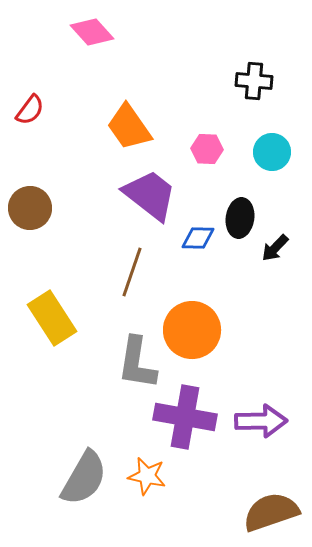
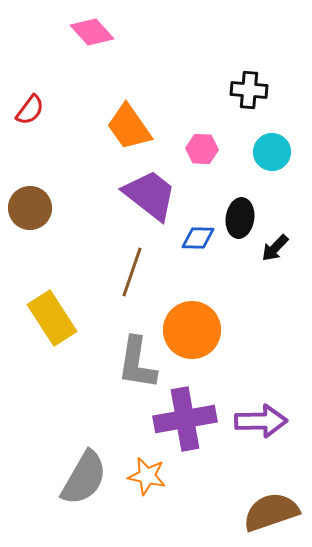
black cross: moved 5 px left, 9 px down
pink hexagon: moved 5 px left
purple cross: moved 2 px down; rotated 20 degrees counterclockwise
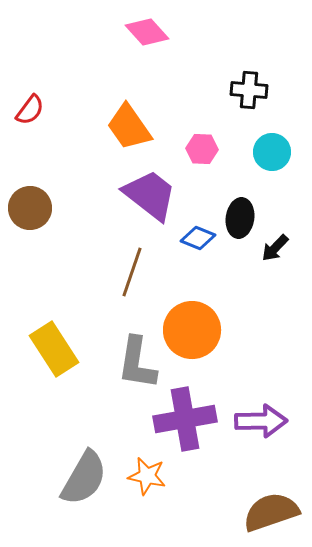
pink diamond: moved 55 px right
blue diamond: rotated 20 degrees clockwise
yellow rectangle: moved 2 px right, 31 px down
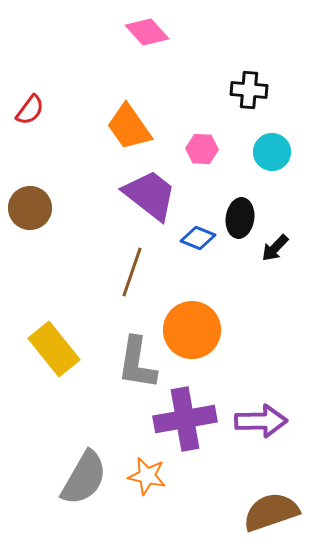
yellow rectangle: rotated 6 degrees counterclockwise
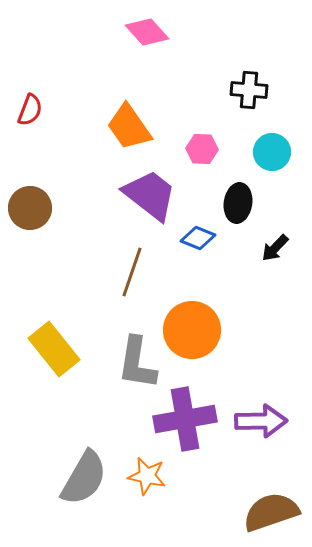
red semicircle: rotated 16 degrees counterclockwise
black ellipse: moved 2 px left, 15 px up
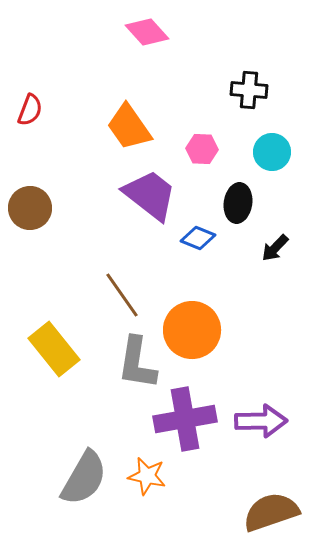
brown line: moved 10 px left, 23 px down; rotated 54 degrees counterclockwise
